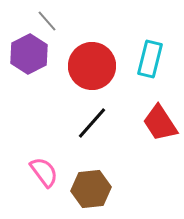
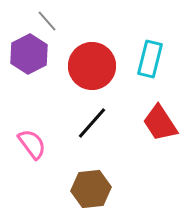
pink semicircle: moved 12 px left, 28 px up
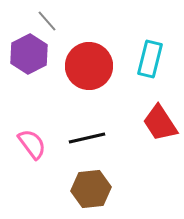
red circle: moved 3 px left
black line: moved 5 px left, 15 px down; rotated 36 degrees clockwise
